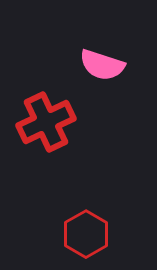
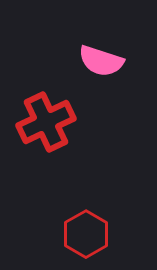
pink semicircle: moved 1 px left, 4 px up
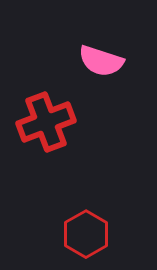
red cross: rotated 4 degrees clockwise
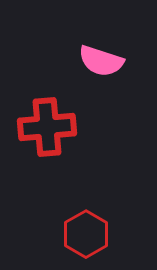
red cross: moved 1 px right, 5 px down; rotated 16 degrees clockwise
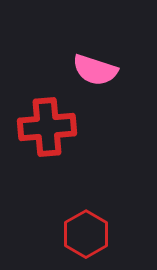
pink semicircle: moved 6 px left, 9 px down
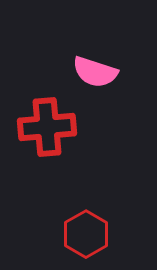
pink semicircle: moved 2 px down
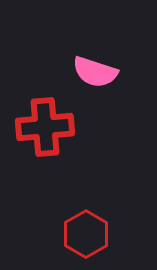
red cross: moved 2 px left
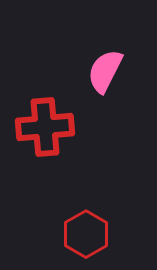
pink semicircle: moved 10 px right, 1 px up; rotated 99 degrees clockwise
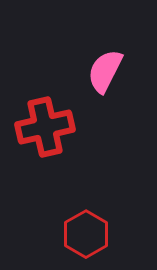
red cross: rotated 8 degrees counterclockwise
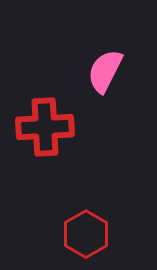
red cross: rotated 10 degrees clockwise
